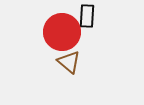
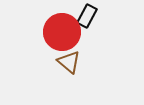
black rectangle: rotated 25 degrees clockwise
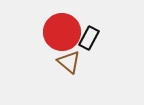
black rectangle: moved 2 px right, 22 px down
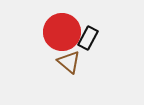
black rectangle: moved 1 px left
